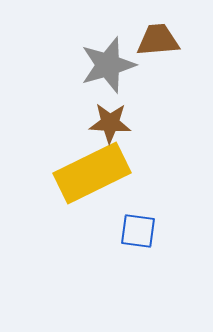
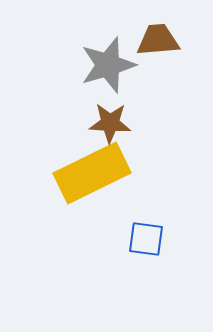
blue square: moved 8 px right, 8 px down
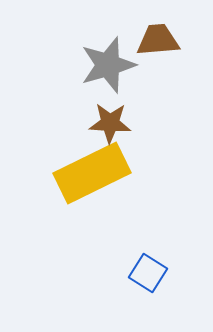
blue square: moved 2 px right, 34 px down; rotated 24 degrees clockwise
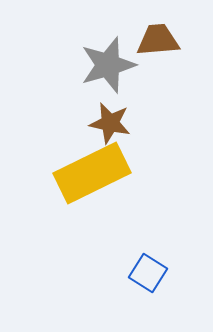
brown star: rotated 9 degrees clockwise
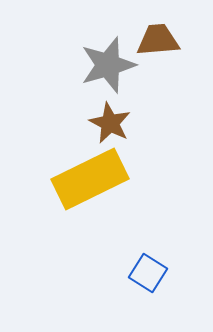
brown star: rotated 15 degrees clockwise
yellow rectangle: moved 2 px left, 6 px down
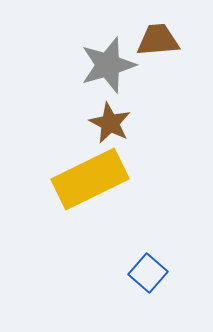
blue square: rotated 9 degrees clockwise
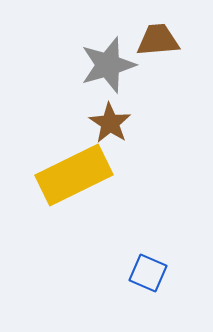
brown star: rotated 6 degrees clockwise
yellow rectangle: moved 16 px left, 4 px up
blue square: rotated 18 degrees counterclockwise
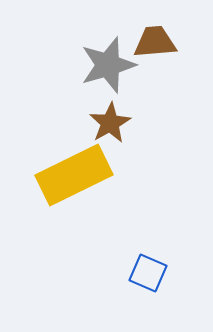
brown trapezoid: moved 3 px left, 2 px down
brown star: rotated 9 degrees clockwise
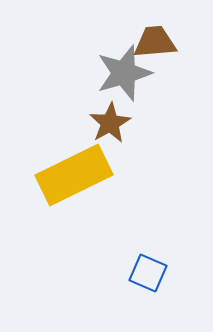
gray star: moved 16 px right, 8 px down
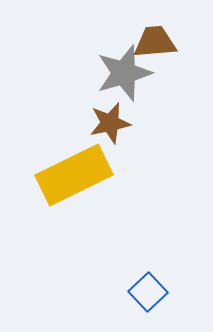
brown star: rotated 18 degrees clockwise
blue square: moved 19 px down; rotated 24 degrees clockwise
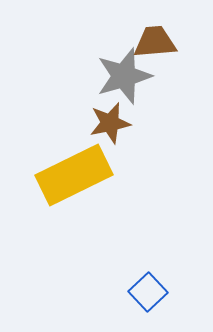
gray star: moved 3 px down
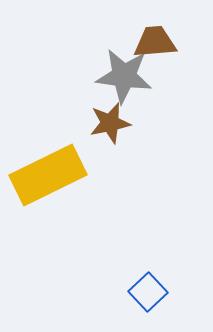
gray star: rotated 24 degrees clockwise
yellow rectangle: moved 26 px left
